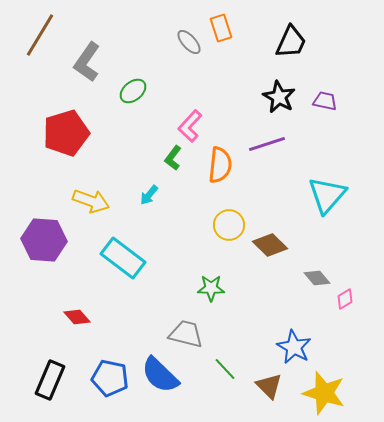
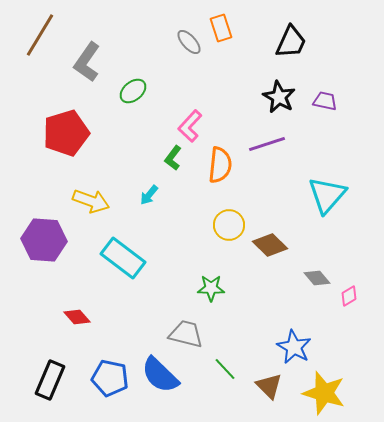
pink diamond: moved 4 px right, 3 px up
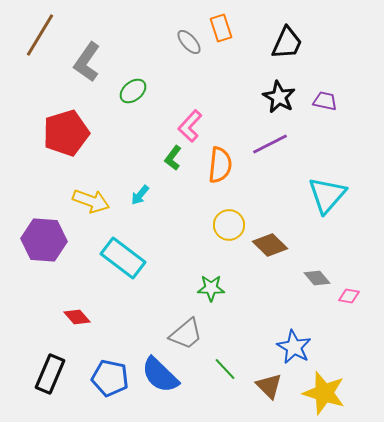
black trapezoid: moved 4 px left, 1 px down
purple line: moved 3 px right; rotated 9 degrees counterclockwise
cyan arrow: moved 9 px left
pink diamond: rotated 40 degrees clockwise
gray trapezoid: rotated 126 degrees clockwise
black rectangle: moved 6 px up
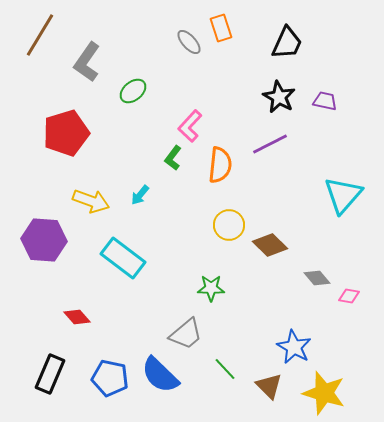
cyan triangle: moved 16 px right
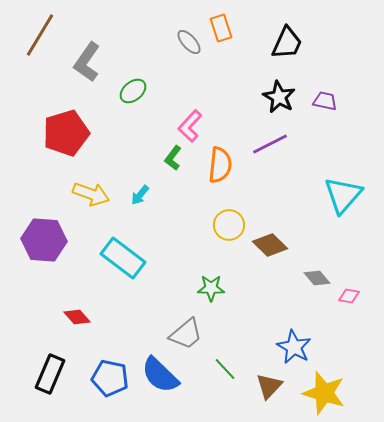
yellow arrow: moved 7 px up
brown triangle: rotated 28 degrees clockwise
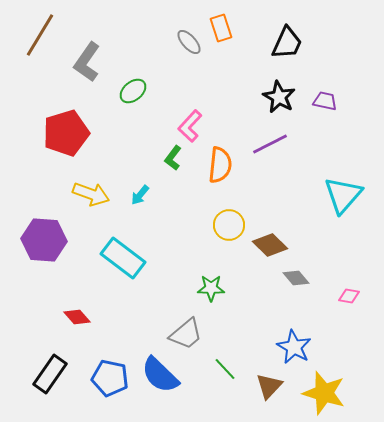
gray diamond: moved 21 px left
black rectangle: rotated 12 degrees clockwise
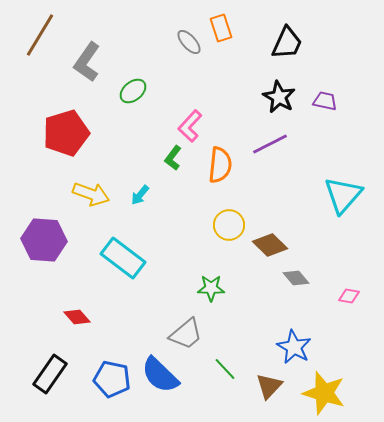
blue pentagon: moved 2 px right, 1 px down
